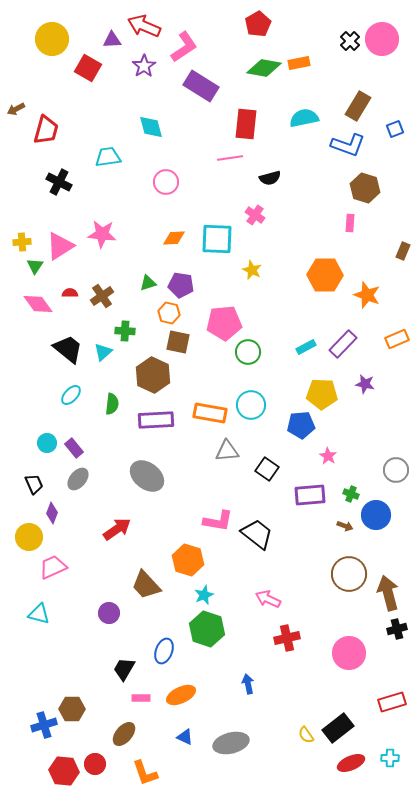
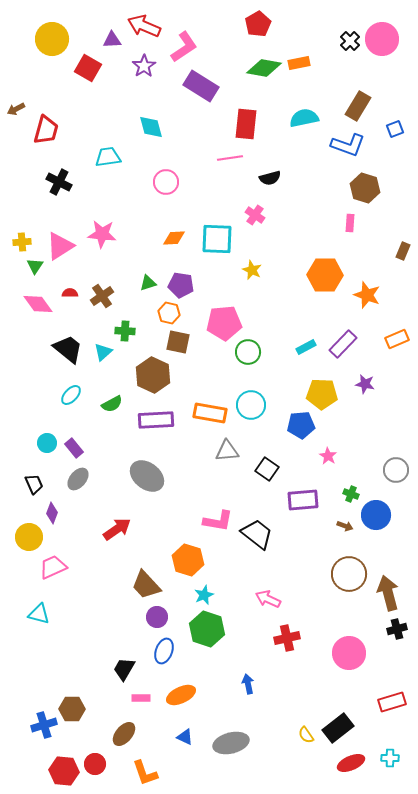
green semicircle at (112, 404): rotated 55 degrees clockwise
purple rectangle at (310, 495): moved 7 px left, 5 px down
purple circle at (109, 613): moved 48 px right, 4 px down
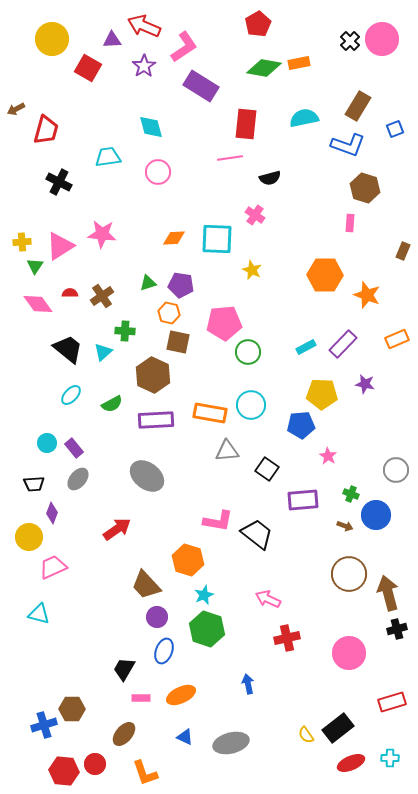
pink circle at (166, 182): moved 8 px left, 10 px up
black trapezoid at (34, 484): rotated 110 degrees clockwise
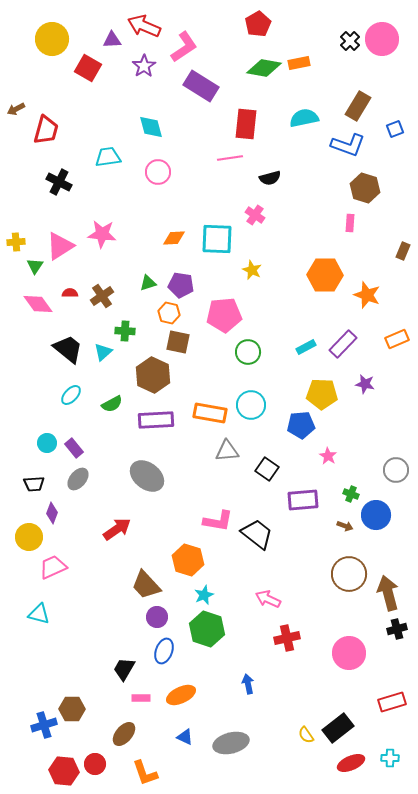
yellow cross at (22, 242): moved 6 px left
pink pentagon at (224, 323): moved 8 px up
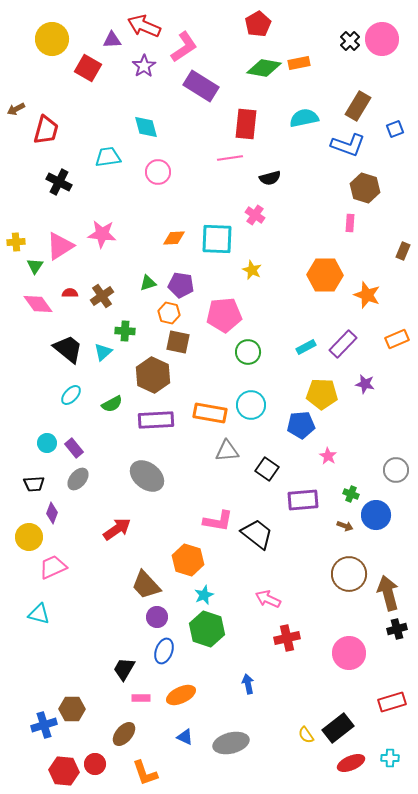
cyan diamond at (151, 127): moved 5 px left
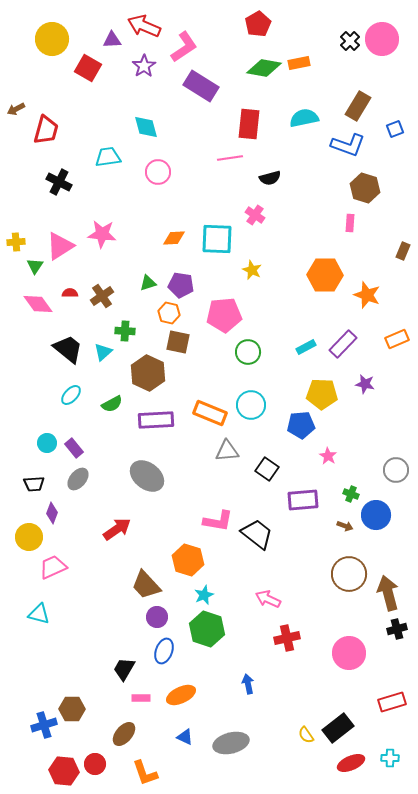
red rectangle at (246, 124): moved 3 px right
brown hexagon at (153, 375): moved 5 px left, 2 px up
orange rectangle at (210, 413): rotated 12 degrees clockwise
